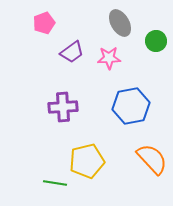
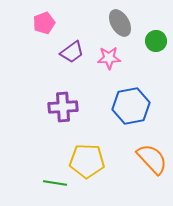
yellow pentagon: rotated 16 degrees clockwise
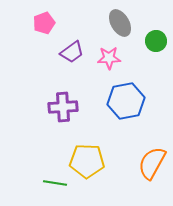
blue hexagon: moved 5 px left, 5 px up
orange semicircle: moved 4 px down; rotated 108 degrees counterclockwise
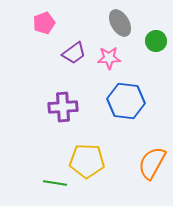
purple trapezoid: moved 2 px right, 1 px down
blue hexagon: rotated 18 degrees clockwise
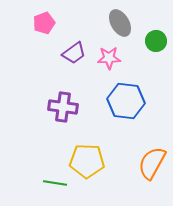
purple cross: rotated 12 degrees clockwise
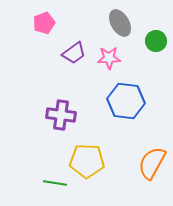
purple cross: moved 2 px left, 8 px down
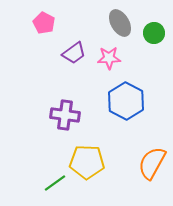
pink pentagon: rotated 25 degrees counterclockwise
green circle: moved 2 px left, 8 px up
blue hexagon: rotated 21 degrees clockwise
purple cross: moved 4 px right
yellow pentagon: moved 1 px down
green line: rotated 45 degrees counterclockwise
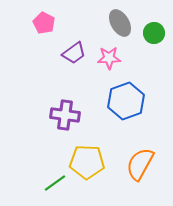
blue hexagon: rotated 12 degrees clockwise
orange semicircle: moved 12 px left, 1 px down
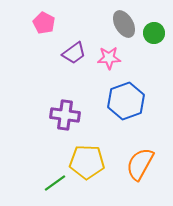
gray ellipse: moved 4 px right, 1 px down
